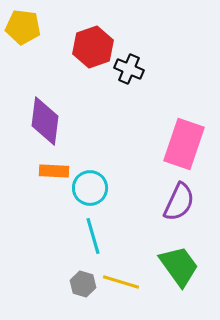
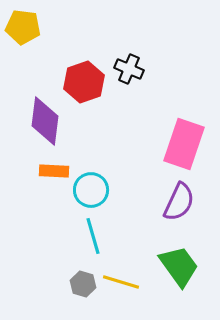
red hexagon: moved 9 px left, 35 px down
cyan circle: moved 1 px right, 2 px down
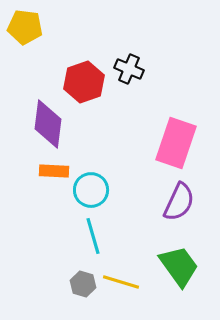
yellow pentagon: moved 2 px right
purple diamond: moved 3 px right, 3 px down
pink rectangle: moved 8 px left, 1 px up
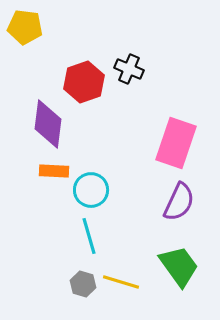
cyan line: moved 4 px left
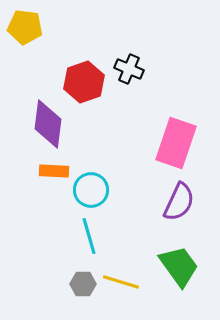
gray hexagon: rotated 15 degrees counterclockwise
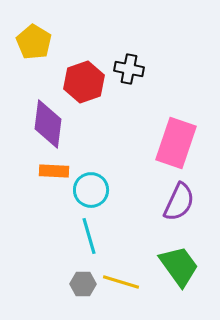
yellow pentagon: moved 9 px right, 15 px down; rotated 24 degrees clockwise
black cross: rotated 12 degrees counterclockwise
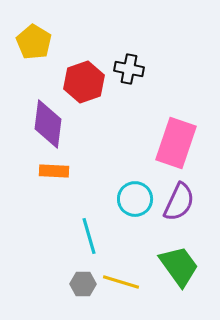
cyan circle: moved 44 px right, 9 px down
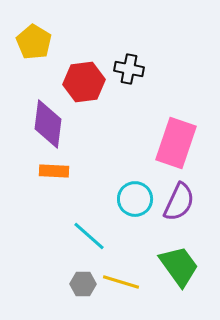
red hexagon: rotated 12 degrees clockwise
cyan line: rotated 33 degrees counterclockwise
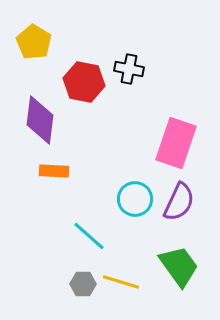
red hexagon: rotated 18 degrees clockwise
purple diamond: moved 8 px left, 4 px up
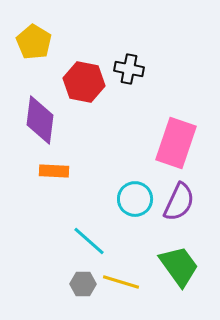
cyan line: moved 5 px down
